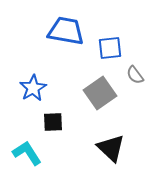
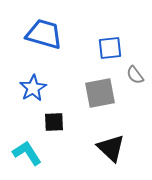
blue trapezoid: moved 22 px left, 3 px down; rotated 6 degrees clockwise
gray square: rotated 24 degrees clockwise
black square: moved 1 px right
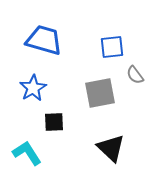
blue trapezoid: moved 6 px down
blue square: moved 2 px right, 1 px up
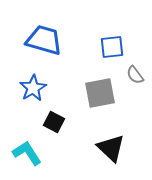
black square: rotated 30 degrees clockwise
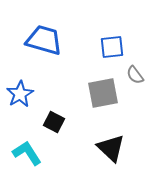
blue star: moved 13 px left, 6 px down
gray square: moved 3 px right
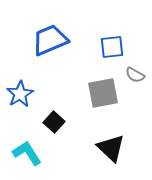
blue trapezoid: moved 6 px right; rotated 39 degrees counterclockwise
gray semicircle: rotated 24 degrees counterclockwise
black square: rotated 15 degrees clockwise
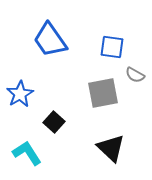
blue trapezoid: rotated 102 degrees counterclockwise
blue square: rotated 15 degrees clockwise
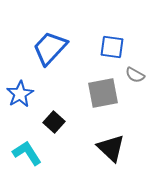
blue trapezoid: moved 8 px down; rotated 78 degrees clockwise
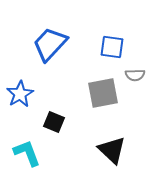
blue trapezoid: moved 4 px up
gray semicircle: rotated 30 degrees counterclockwise
black square: rotated 20 degrees counterclockwise
black triangle: moved 1 px right, 2 px down
cyan L-shape: rotated 12 degrees clockwise
